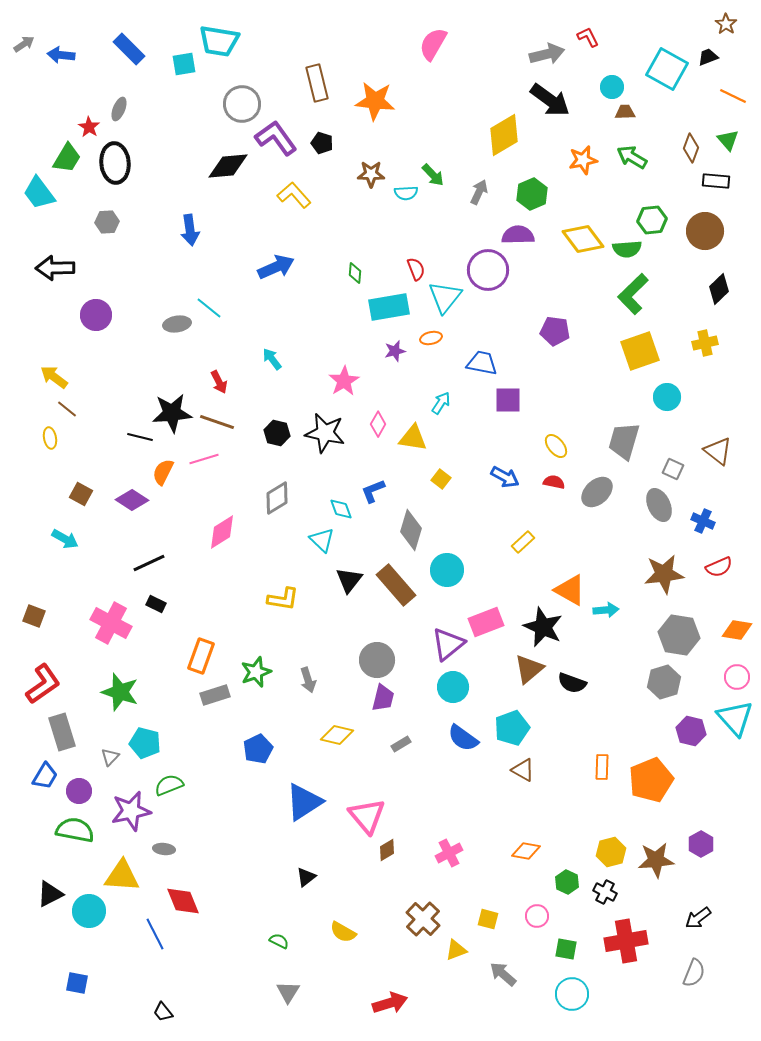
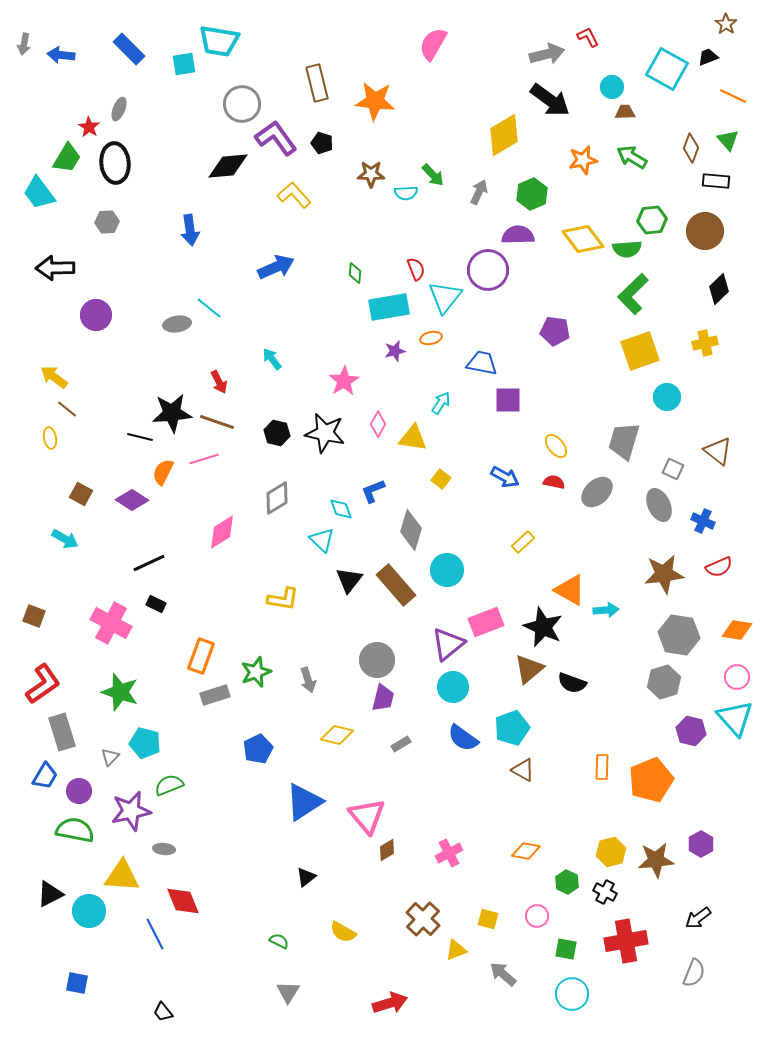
gray arrow at (24, 44): rotated 135 degrees clockwise
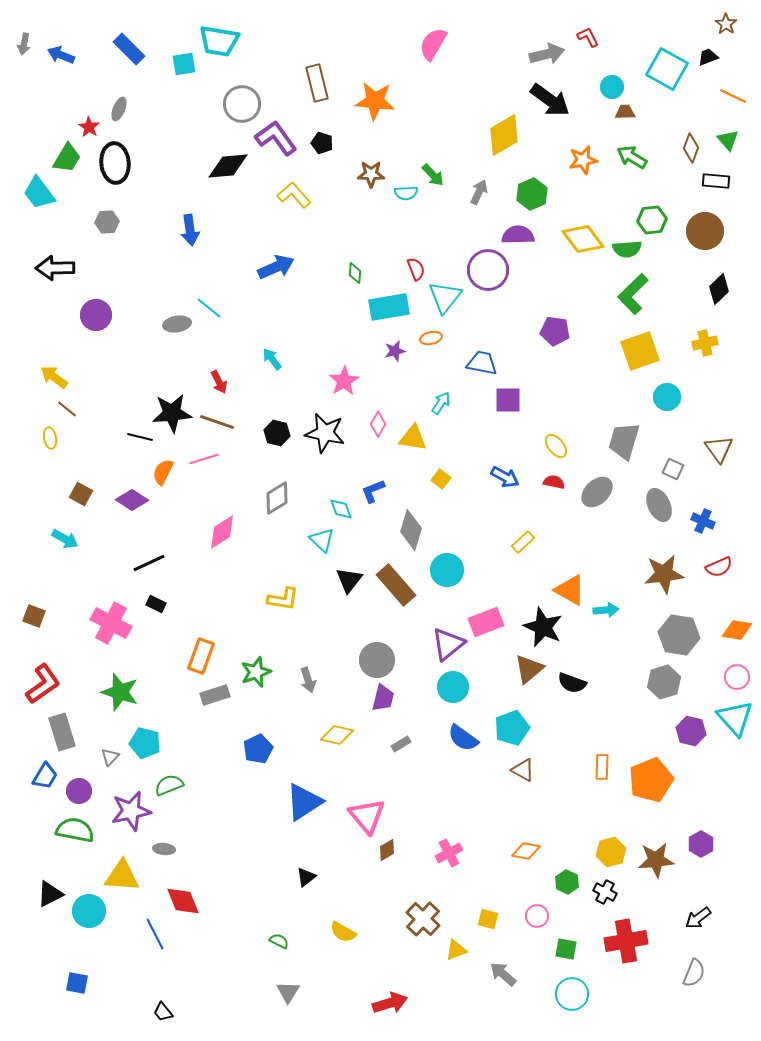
blue arrow at (61, 55): rotated 16 degrees clockwise
brown triangle at (718, 451): moved 1 px right, 2 px up; rotated 16 degrees clockwise
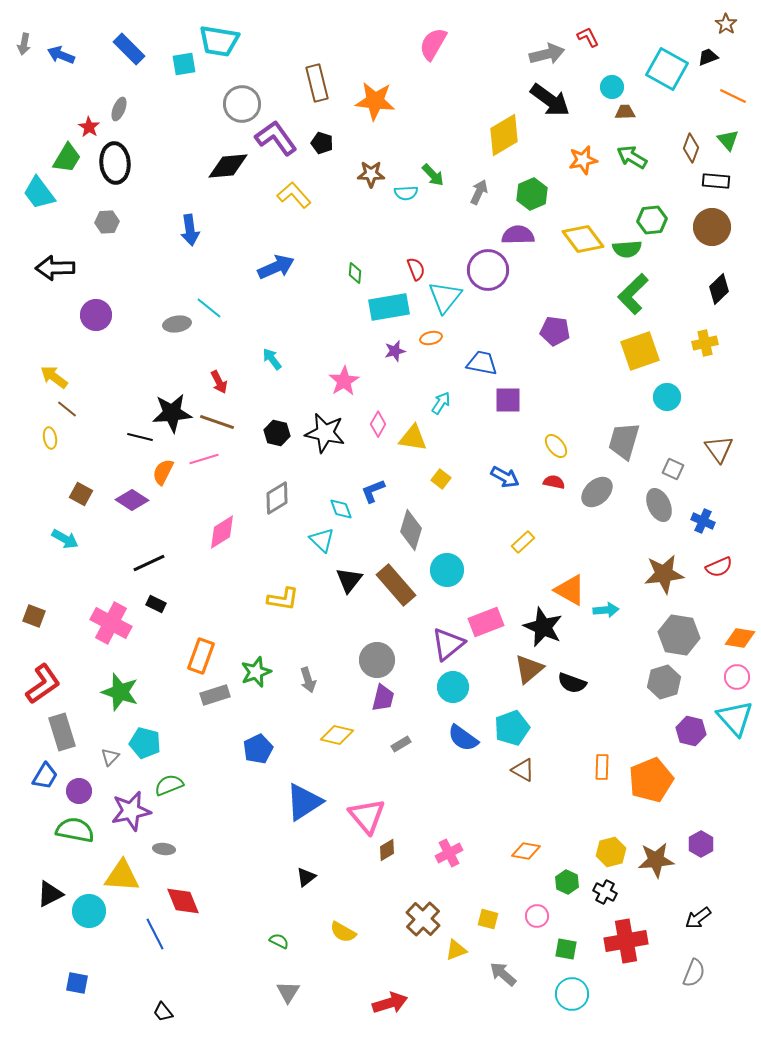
brown circle at (705, 231): moved 7 px right, 4 px up
orange diamond at (737, 630): moved 3 px right, 8 px down
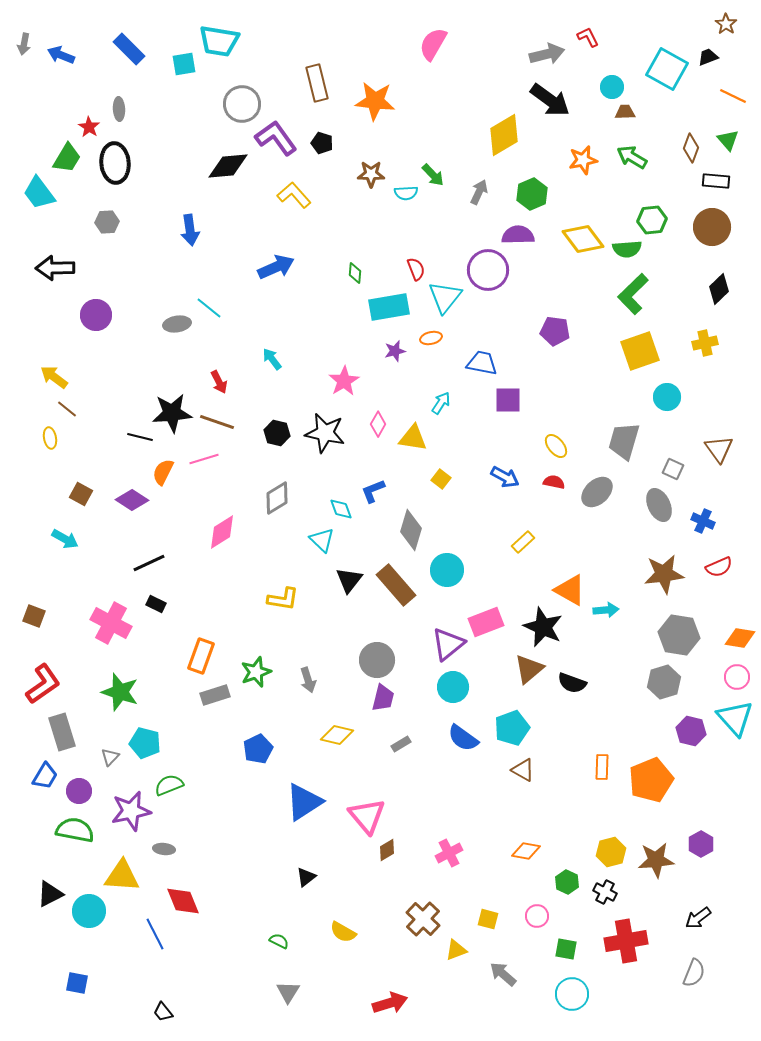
gray ellipse at (119, 109): rotated 25 degrees counterclockwise
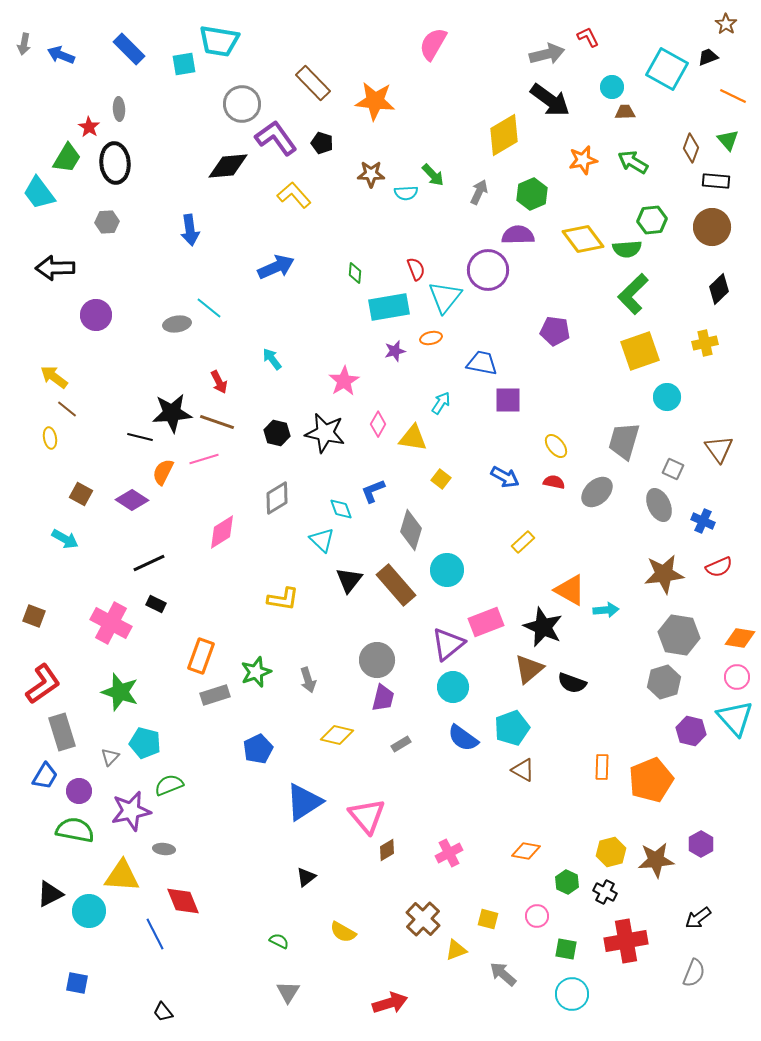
brown rectangle at (317, 83): moved 4 px left; rotated 30 degrees counterclockwise
green arrow at (632, 157): moved 1 px right, 5 px down
